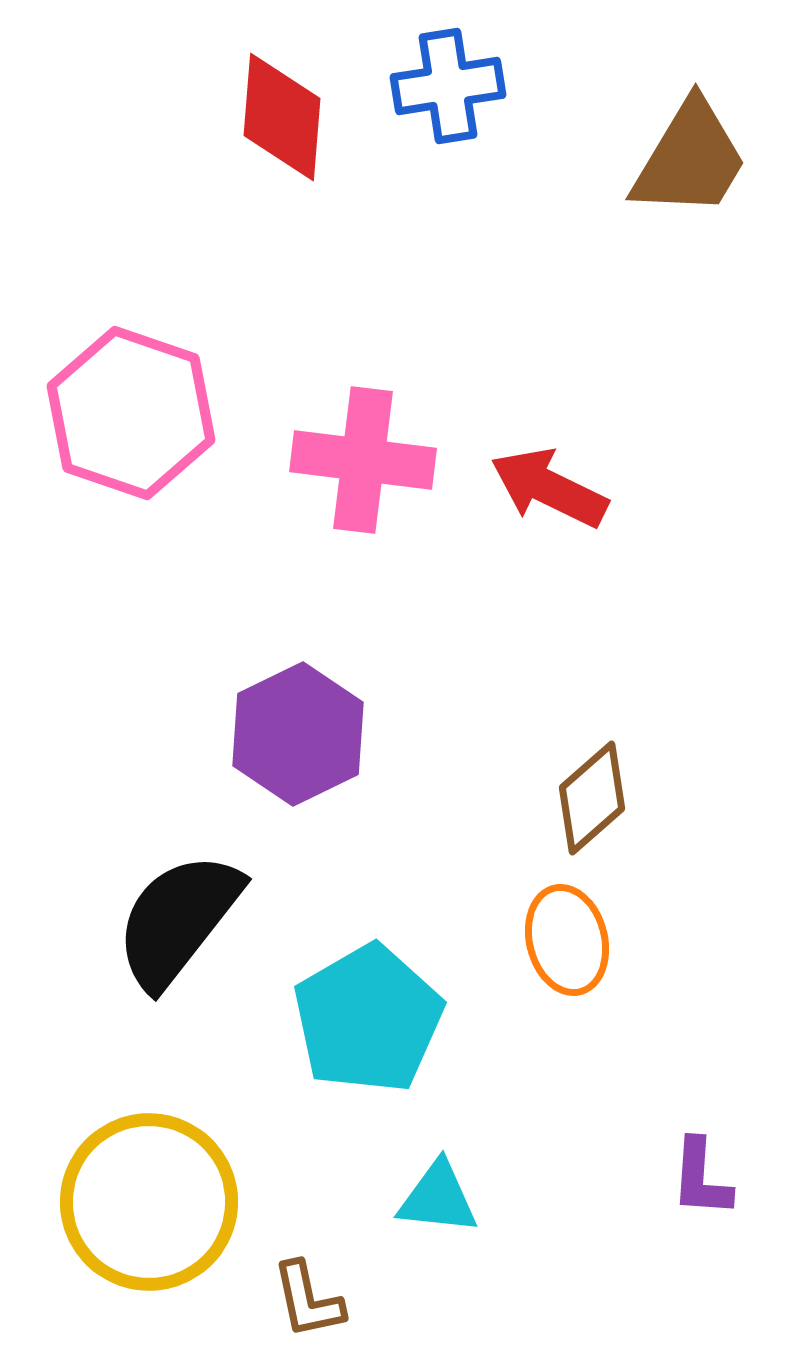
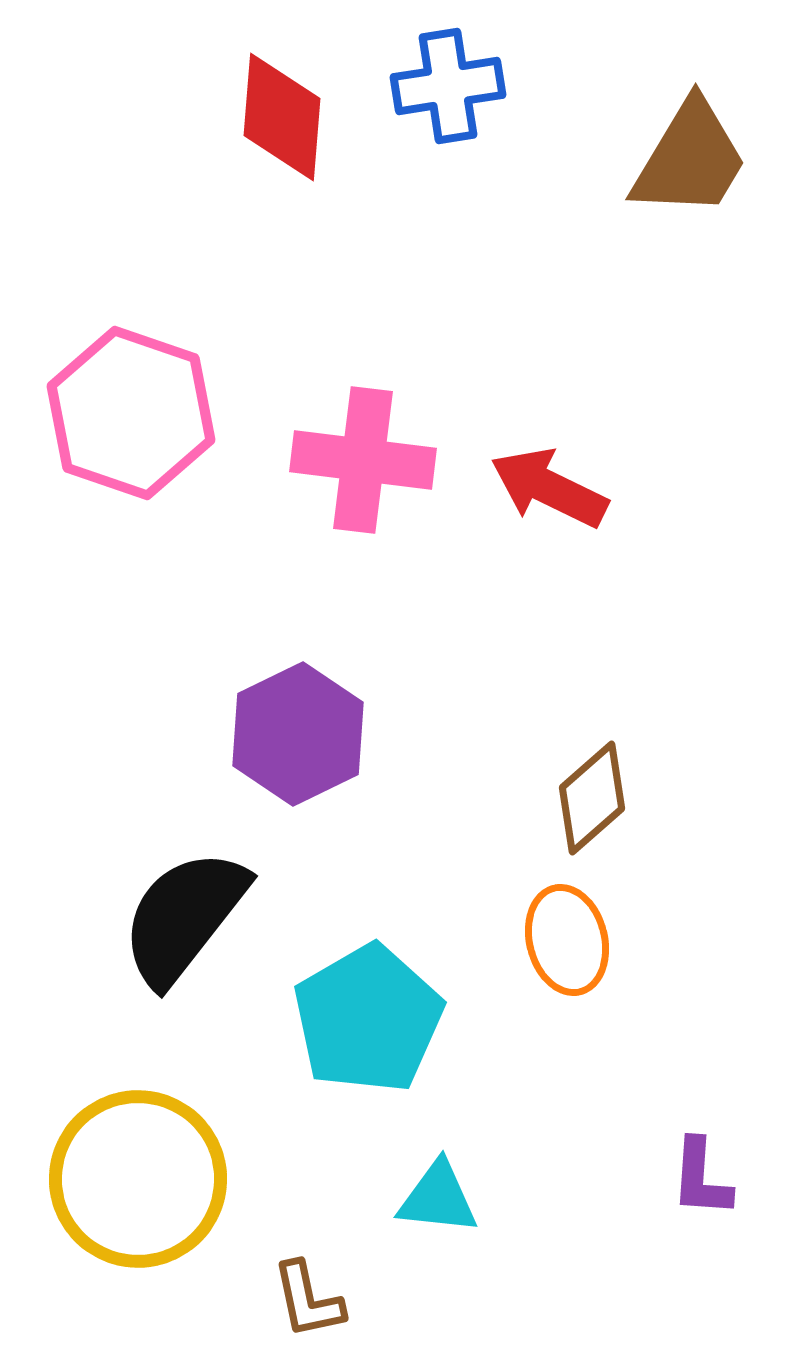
black semicircle: moved 6 px right, 3 px up
yellow circle: moved 11 px left, 23 px up
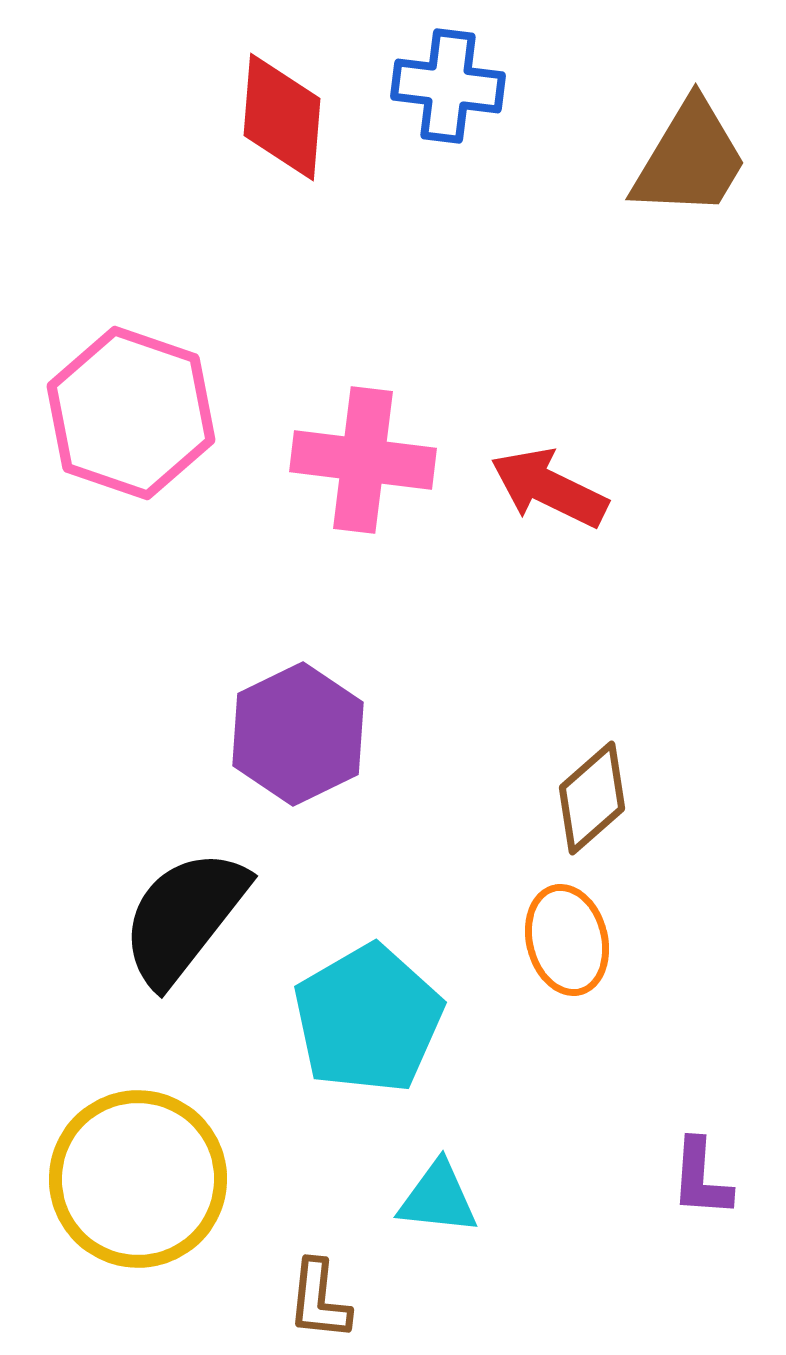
blue cross: rotated 16 degrees clockwise
brown L-shape: moved 11 px right; rotated 18 degrees clockwise
